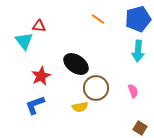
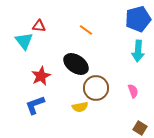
orange line: moved 12 px left, 11 px down
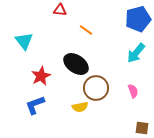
red triangle: moved 21 px right, 16 px up
cyan arrow: moved 2 px left, 2 px down; rotated 35 degrees clockwise
brown square: moved 2 px right; rotated 24 degrees counterclockwise
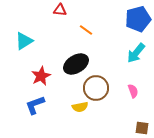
cyan triangle: rotated 36 degrees clockwise
black ellipse: rotated 65 degrees counterclockwise
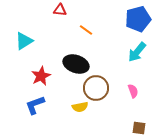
cyan arrow: moved 1 px right, 1 px up
black ellipse: rotated 50 degrees clockwise
brown square: moved 3 px left
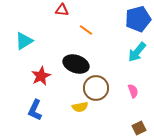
red triangle: moved 2 px right
blue L-shape: moved 5 px down; rotated 45 degrees counterclockwise
brown square: rotated 32 degrees counterclockwise
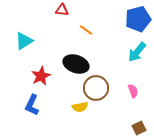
blue L-shape: moved 3 px left, 5 px up
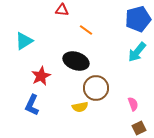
black ellipse: moved 3 px up
pink semicircle: moved 13 px down
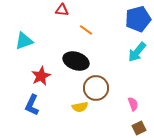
cyan triangle: rotated 12 degrees clockwise
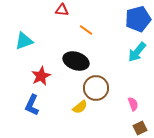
yellow semicircle: rotated 28 degrees counterclockwise
brown square: moved 1 px right
